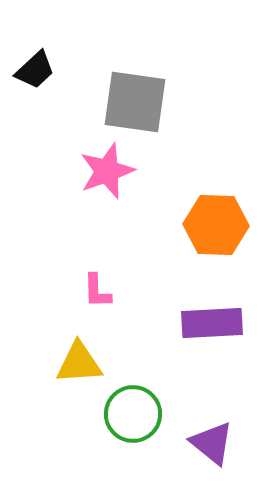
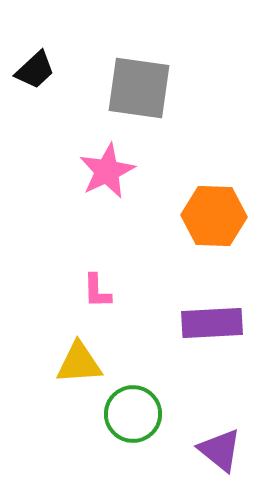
gray square: moved 4 px right, 14 px up
pink star: rotated 6 degrees counterclockwise
orange hexagon: moved 2 px left, 9 px up
purple triangle: moved 8 px right, 7 px down
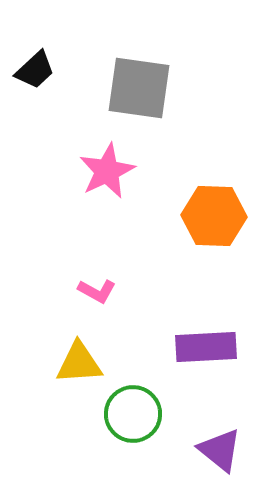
pink L-shape: rotated 60 degrees counterclockwise
purple rectangle: moved 6 px left, 24 px down
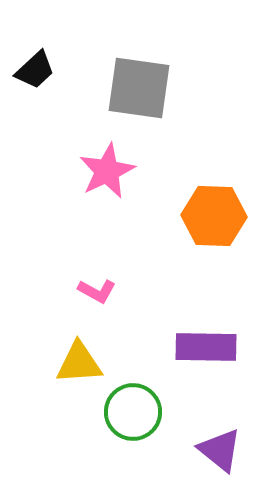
purple rectangle: rotated 4 degrees clockwise
green circle: moved 2 px up
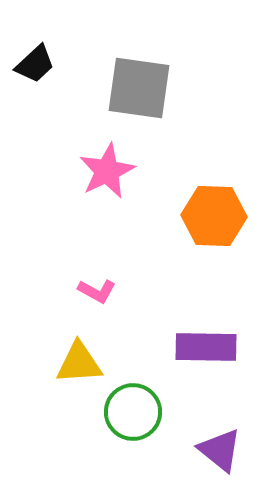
black trapezoid: moved 6 px up
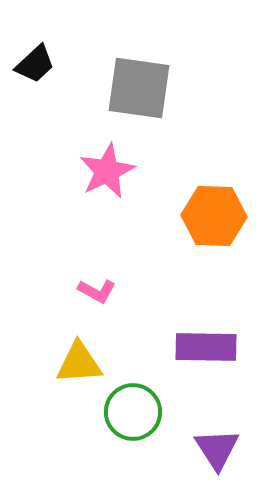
purple triangle: moved 3 px left, 1 px up; rotated 18 degrees clockwise
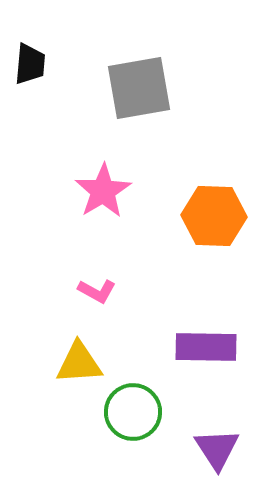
black trapezoid: moved 5 px left; rotated 42 degrees counterclockwise
gray square: rotated 18 degrees counterclockwise
pink star: moved 4 px left, 20 px down; rotated 6 degrees counterclockwise
